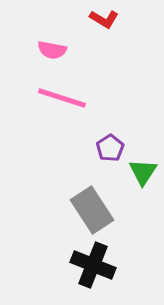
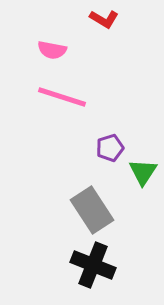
pink line: moved 1 px up
purple pentagon: rotated 16 degrees clockwise
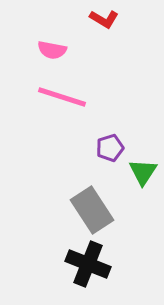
black cross: moved 5 px left, 1 px up
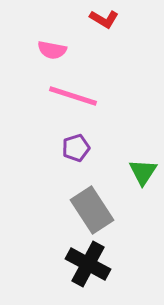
pink line: moved 11 px right, 1 px up
purple pentagon: moved 34 px left
black cross: rotated 6 degrees clockwise
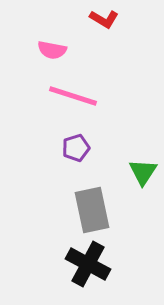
gray rectangle: rotated 21 degrees clockwise
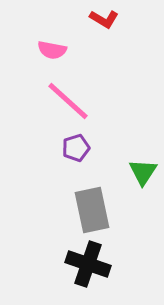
pink line: moved 5 px left, 5 px down; rotated 24 degrees clockwise
black cross: rotated 9 degrees counterclockwise
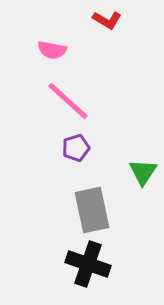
red L-shape: moved 3 px right, 1 px down
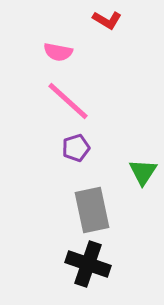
pink semicircle: moved 6 px right, 2 px down
